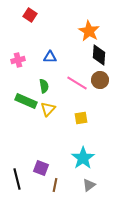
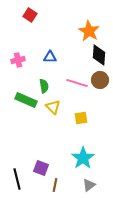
pink line: rotated 15 degrees counterclockwise
green rectangle: moved 1 px up
yellow triangle: moved 5 px right, 2 px up; rotated 28 degrees counterclockwise
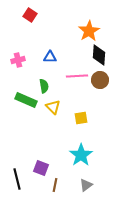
orange star: rotated 10 degrees clockwise
pink line: moved 7 px up; rotated 20 degrees counterclockwise
cyan star: moved 2 px left, 3 px up
gray triangle: moved 3 px left
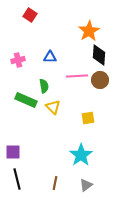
yellow square: moved 7 px right
purple square: moved 28 px left, 16 px up; rotated 21 degrees counterclockwise
brown line: moved 2 px up
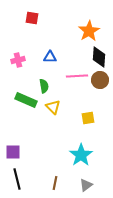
red square: moved 2 px right, 3 px down; rotated 24 degrees counterclockwise
black diamond: moved 2 px down
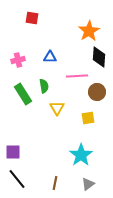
brown circle: moved 3 px left, 12 px down
green rectangle: moved 3 px left, 6 px up; rotated 35 degrees clockwise
yellow triangle: moved 4 px right, 1 px down; rotated 14 degrees clockwise
black line: rotated 25 degrees counterclockwise
gray triangle: moved 2 px right, 1 px up
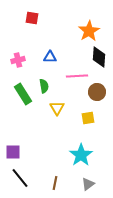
black line: moved 3 px right, 1 px up
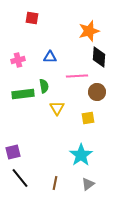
orange star: rotated 15 degrees clockwise
green rectangle: rotated 65 degrees counterclockwise
purple square: rotated 14 degrees counterclockwise
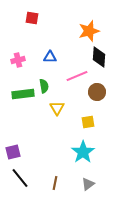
pink line: rotated 20 degrees counterclockwise
yellow square: moved 4 px down
cyan star: moved 2 px right, 3 px up
